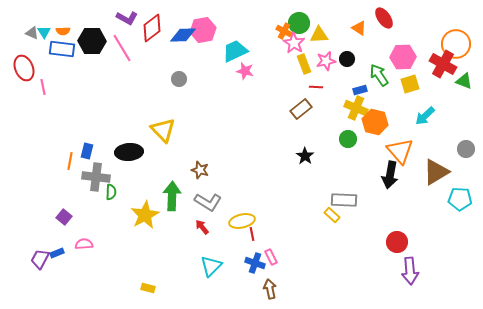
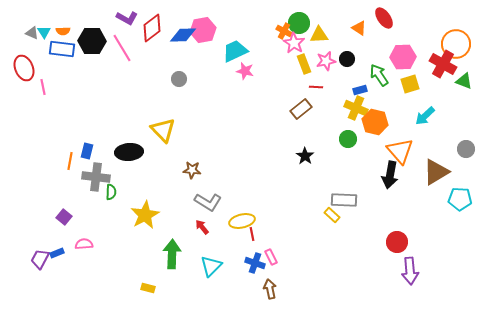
brown star at (200, 170): moved 8 px left; rotated 12 degrees counterclockwise
green arrow at (172, 196): moved 58 px down
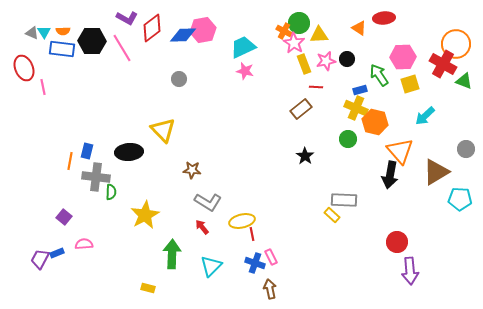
red ellipse at (384, 18): rotated 60 degrees counterclockwise
cyan trapezoid at (235, 51): moved 8 px right, 4 px up
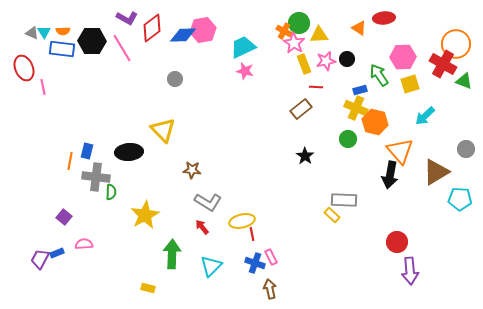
gray circle at (179, 79): moved 4 px left
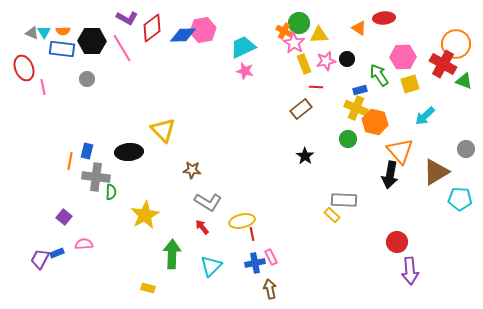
gray circle at (175, 79): moved 88 px left
blue cross at (255, 263): rotated 30 degrees counterclockwise
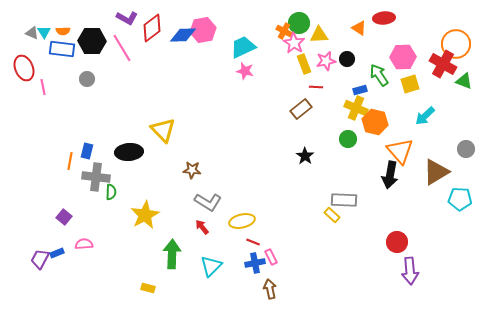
red line at (252, 234): moved 1 px right, 8 px down; rotated 56 degrees counterclockwise
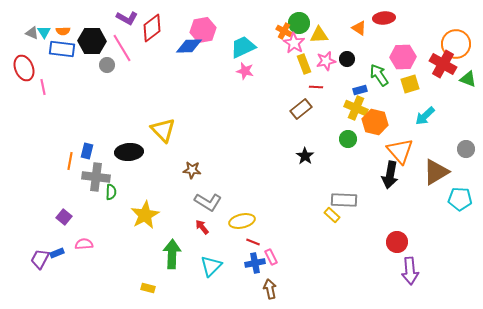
blue diamond at (183, 35): moved 6 px right, 11 px down
gray circle at (87, 79): moved 20 px right, 14 px up
green triangle at (464, 81): moved 4 px right, 2 px up
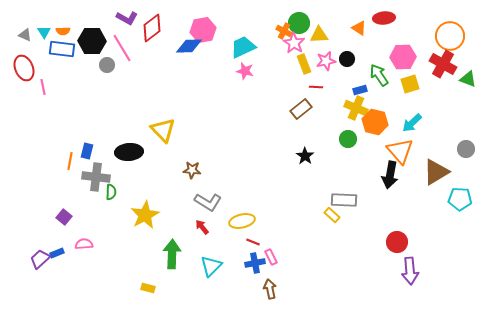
gray triangle at (32, 33): moved 7 px left, 2 px down
orange circle at (456, 44): moved 6 px left, 8 px up
cyan arrow at (425, 116): moved 13 px left, 7 px down
purple trapezoid at (40, 259): rotated 20 degrees clockwise
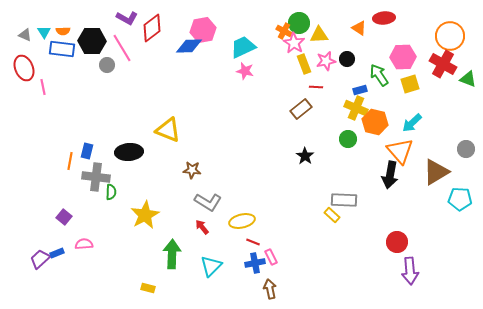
yellow triangle at (163, 130): moved 5 px right; rotated 24 degrees counterclockwise
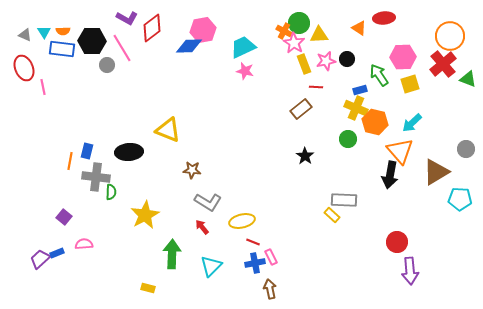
red cross at (443, 64): rotated 20 degrees clockwise
